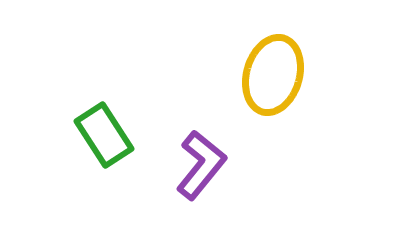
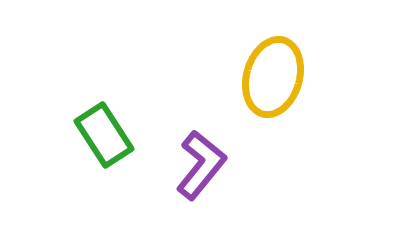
yellow ellipse: moved 2 px down
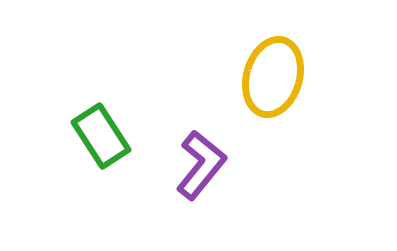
green rectangle: moved 3 px left, 1 px down
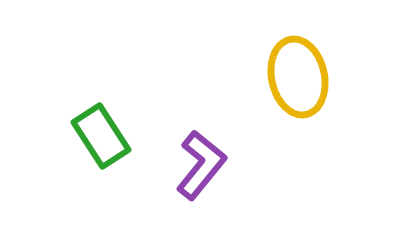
yellow ellipse: moved 25 px right; rotated 28 degrees counterclockwise
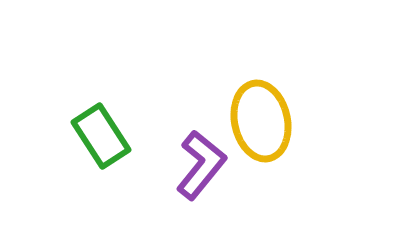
yellow ellipse: moved 37 px left, 44 px down
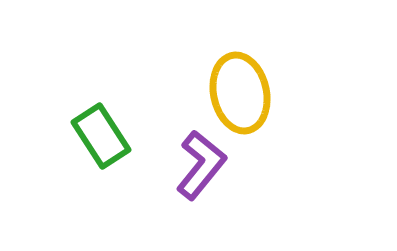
yellow ellipse: moved 21 px left, 28 px up
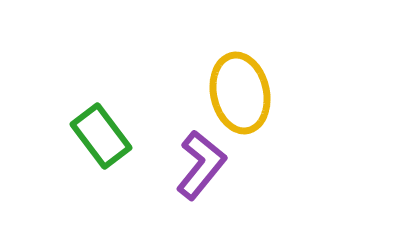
green rectangle: rotated 4 degrees counterclockwise
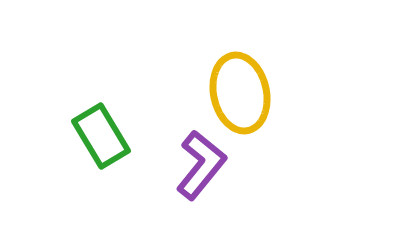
green rectangle: rotated 6 degrees clockwise
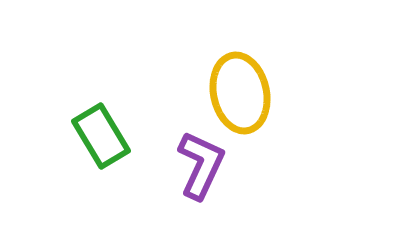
purple L-shape: rotated 14 degrees counterclockwise
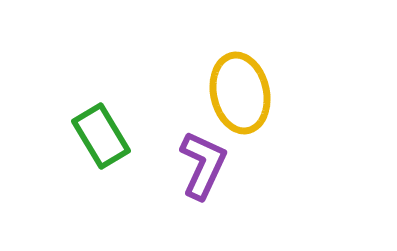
purple L-shape: moved 2 px right
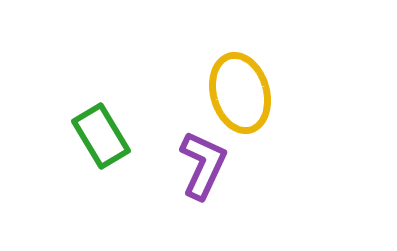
yellow ellipse: rotated 4 degrees counterclockwise
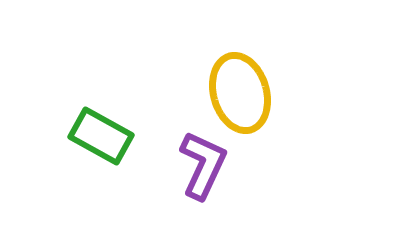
green rectangle: rotated 30 degrees counterclockwise
